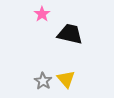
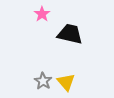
yellow triangle: moved 3 px down
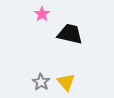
gray star: moved 2 px left, 1 px down
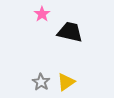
black trapezoid: moved 2 px up
yellow triangle: rotated 36 degrees clockwise
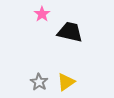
gray star: moved 2 px left
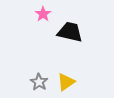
pink star: moved 1 px right
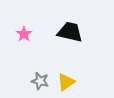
pink star: moved 19 px left, 20 px down
gray star: moved 1 px right, 1 px up; rotated 18 degrees counterclockwise
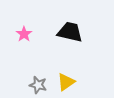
gray star: moved 2 px left, 4 px down
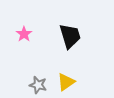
black trapezoid: moved 4 px down; rotated 60 degrees clockwise
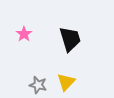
black trapezoid: moved 3 px down
yellow triangle: rotated 12 degrees counterclockwise
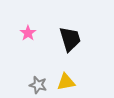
pink star: moved 4 px right, 1 px up
yellow triangle: rotated 36 degrees clockwise
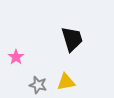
pink star: moved 12 px left, 24 px down
black trapezoid: moved 2 px right
